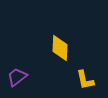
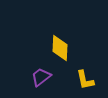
purple trapezoid: moved 24 px right
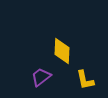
yellow diamond: moved 2 px right, 3 px down
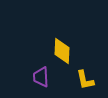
purple trapezoid: rotated 55 degrees counterclockwise
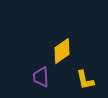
yellow diamond: rotated 52 degrees clockwise
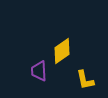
purple trapezoid: moved 2 px left, 6 px up
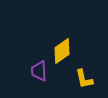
yellow L-shape: moved 1 px left, 1 px up
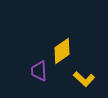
yellow L-shape: rotated 35 degrees counterclockwise
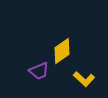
purple trapezoid: rotated 110 degrees counterclockwise
